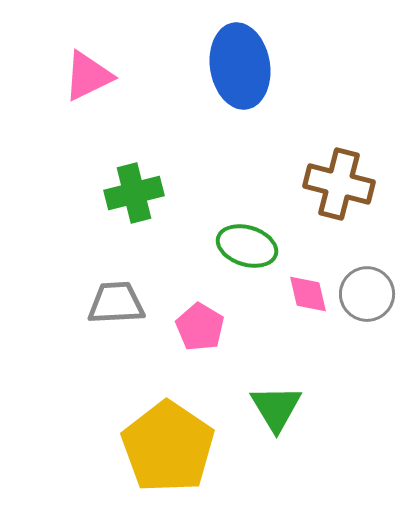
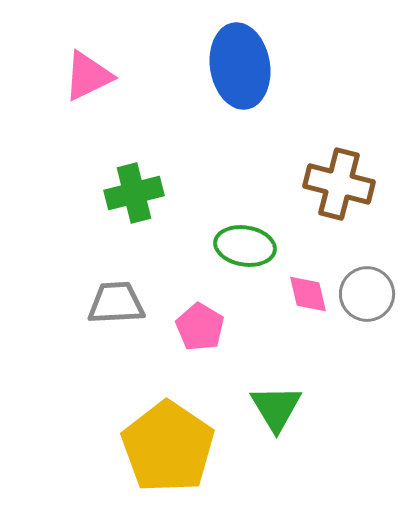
green ellipse: moved 2 px left; rotated 8 degrees counterclockwise
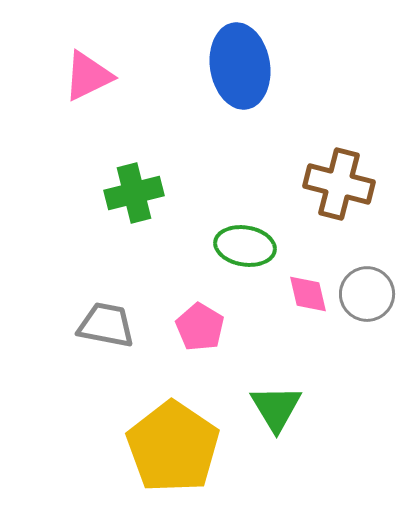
gray trapezoid: moved 10 px left, 22 px down; rotated 14 degrees clockwise
yellow pentagon: moved 5 px right
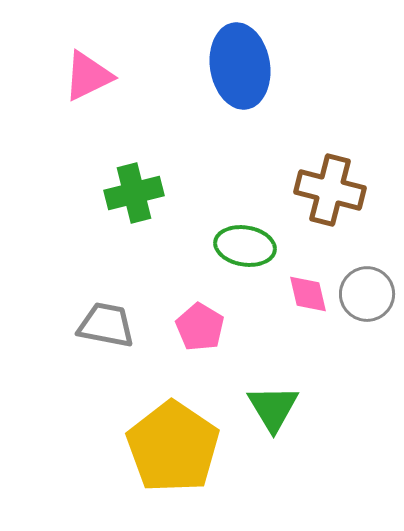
brown cross: moved 9 px left, 6 px down
green triangle: moved 3 px left
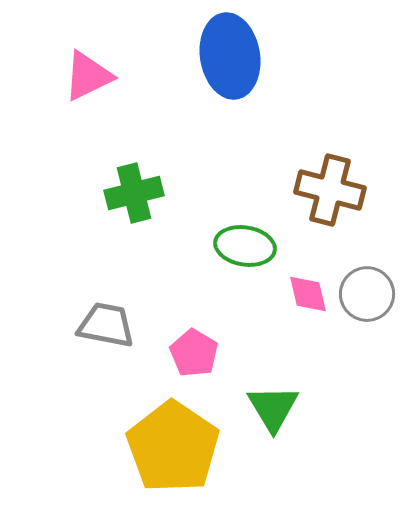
blue ellipse: moved 10 px left, 10 px up
pink pentagon: moved 6 px left, 26 px down
